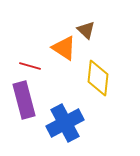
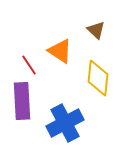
brown triangle: moved 10 px right
orange triangle: moved 4 px left, 3 px down
red line: moved 1 px left, 1 px up; rotated 40 degrees clockwise
purple rectangle: moved 2 px left, 1 px down; rotated 12 degrees clockwise
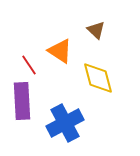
yellow diamond: rotated 21 degrees counterclockwise
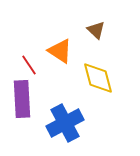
purple rectangle: moved 2 px up
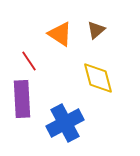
brown triangle: rotated 36 degrees clockwise
orange triangle: moved 17 px up
red line: moved 4 px up
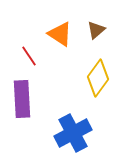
red line: moved 5 px up
yellow diamond: rotated 51 degrees clockwise
blue cross: moved 8 px right, 10 px down
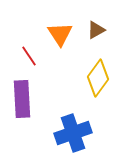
brown triangle: rotated 12 degrees clockwise
orange triangle: rotated 24 degrees clockwise
blue cross: rotated 9 degrees clockwise
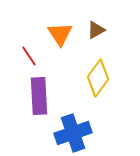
purple rectangle: moved 17 px right, 3 px up
